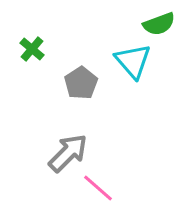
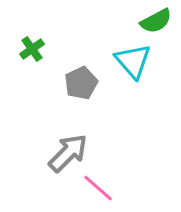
green semicircle: moved 3 px left, 3 px up; rotated 8 degrees counterclockwise
green cross: rotated 15 degrees clockwise
gray pentagon: rotated 8 degrees clockwise
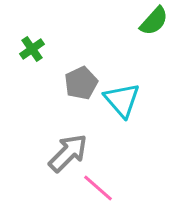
green semicircle: moved 2 px left; rotated 20 degrees counterclockwise
cyan triangle: moved 11 px left, 39 px down
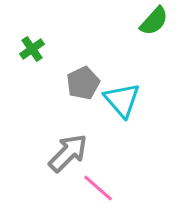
gray pentagon: moved 2 px right
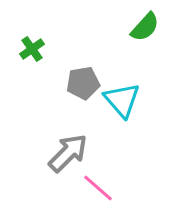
green semicircle: moved 9 px left, 6 px down
gray pentagon: rotated 16 degrees clockwise
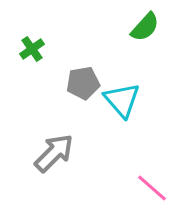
gray arrow: moved 14 px left
pink line: moved 54 px right
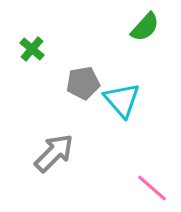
green cross: rotated 15 degrees counterclockwise
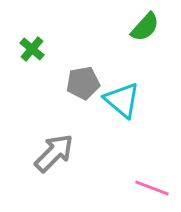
cyan triangle: rotated 9 degrees counterclockwise
pink line: rotated 20 degrees counterclockwise
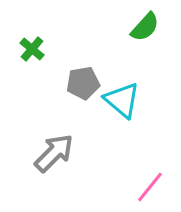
pink line: moved 2 px left, 1 px up; rotated 72 degrees counterclockwise
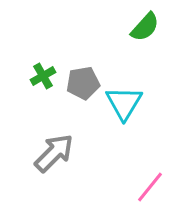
green cross: moved 11 px right, 27 px down; rotated 20 degrees clockwise
cyan triangle: moved 2 px right, 3 px down; rotated 21 degrees clockwise
